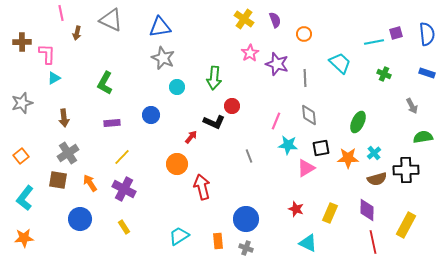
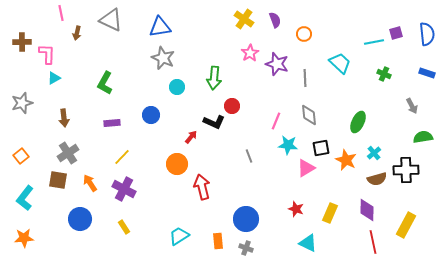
orange star at (348, 158): moved 2 px left, 2 px down; rotated 25 degrees clockwise
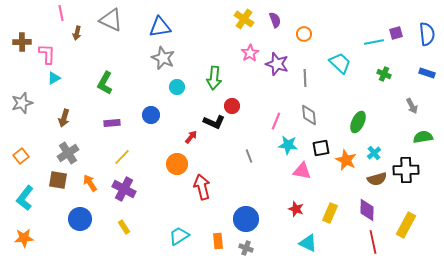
brown arrow at (64, 118): rotated 24 degrees clockwise
pink triangle at (306, 168): moved 4 px left, 3 px down; rotated 42 degrees clockwise
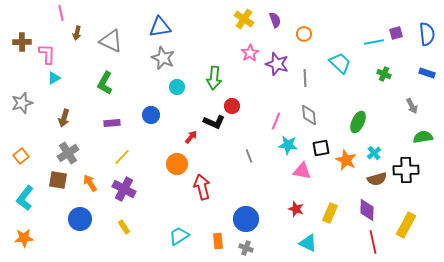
gray triangle at (111, 20): moved 21 px down
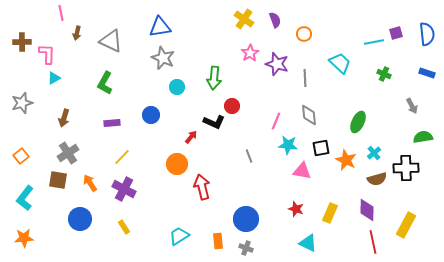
black cross at (406, 170): moved 2 px up
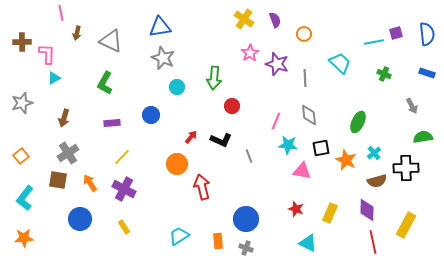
black L-shape at (214, 122): moved 7 px right, 18 px down
brown semicircle at (377, 179): moved 2 px down
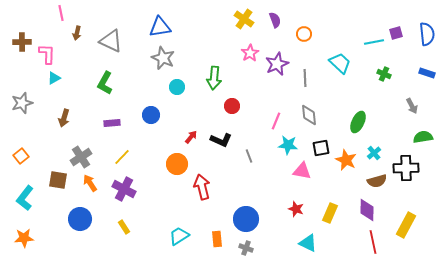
purple star at (277, 64): rotated 30 degrees clockwise
gray cross at (68, 153): moved 13 px right, 4 px down
orange rectangle at (218, 241): moved 1 px left, 2 px up
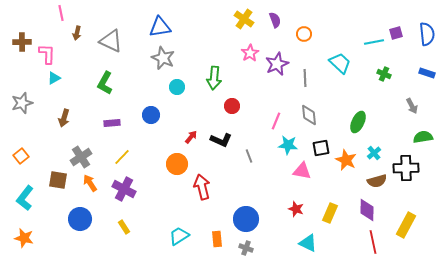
orange star at (24, 238): rotated 18 degrees clockwise
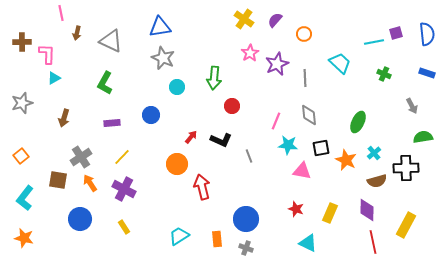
purple semicircle at (275, 20): rotated 119 degrees counterclockwise
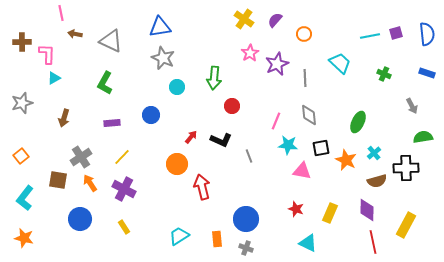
brown arrow at (77, 33): moved 2 px left, 1 px down; rotated 88 degrees clockwise
cyan line at (374, 42): moved 4 px left, 6 px up
